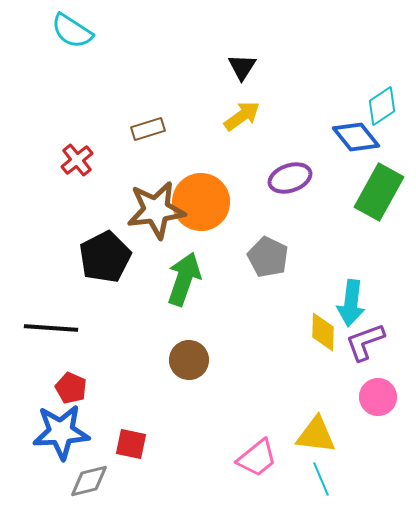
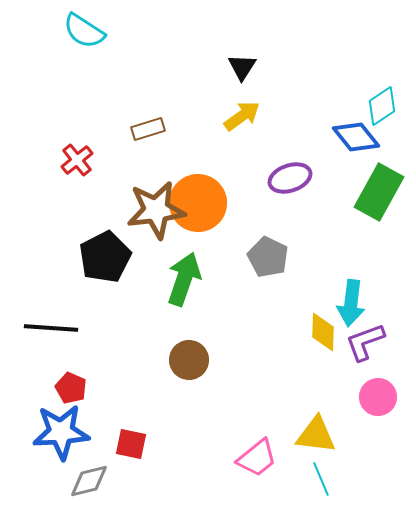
cyan semicircle: moved 12 px right
orange circle: moved 3 px left, 1 px down
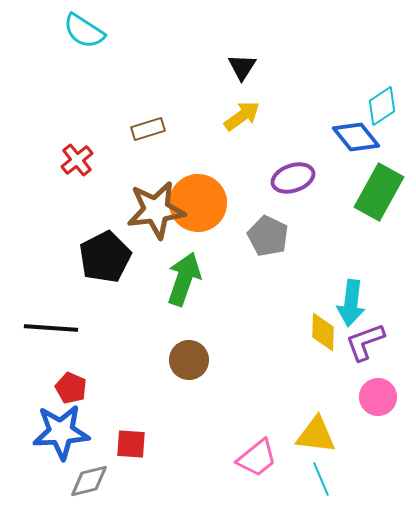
purple ellipse: moved 3 px right
gray pentagon: moved 21 px up
red square: rotated 8 degrees counterclockwise
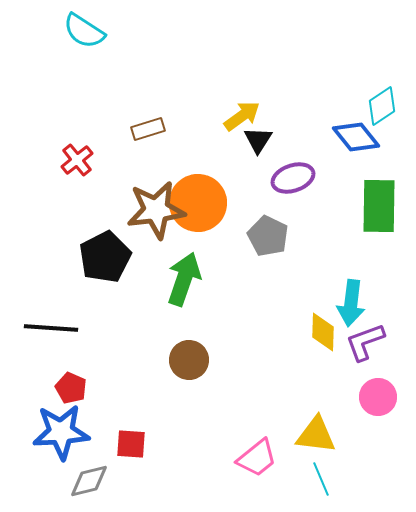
black triangle: moved 16 px right, 73 px down
green rectangle: moved 14 px down; rotated 28 degrees counterclockwise
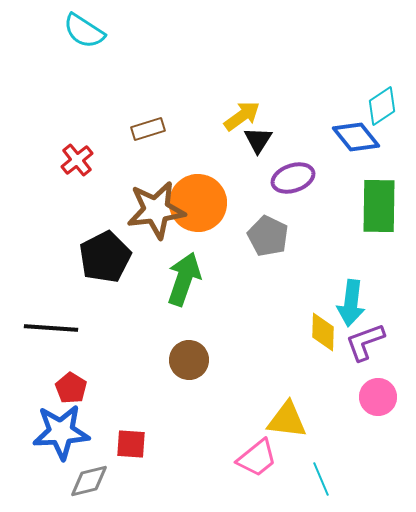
red pentagon: rotated 8 degrees clockwise
yellow triangle: moved 29 px left, 15 px up
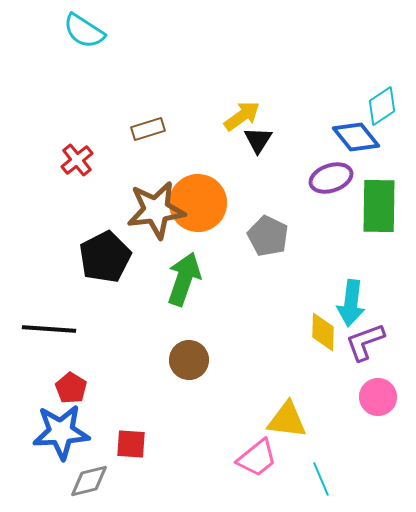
purple ellipse: moved 38 px right
black line: moved 2 px left, 1 px down
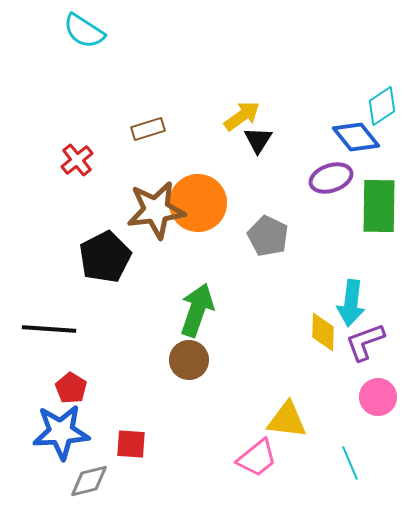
green arrow: moved 13 px right, 31 px down
cyan line: moved 29 px right, 16 px up
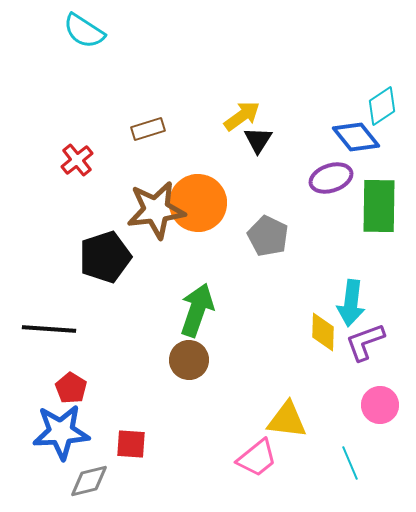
black pentagon: rotated 9 degrees clockwise
pink circle: moved 2 px right, 8 px down
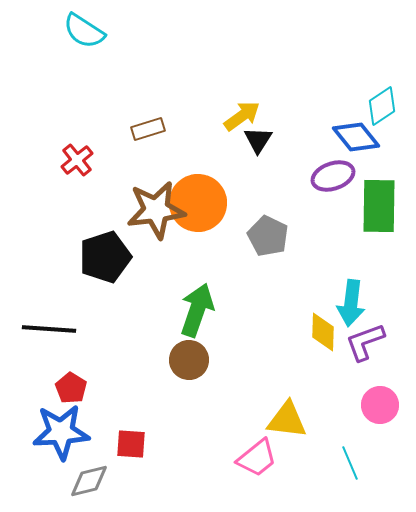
purple ellipse: moved 2 px right, 2 px up
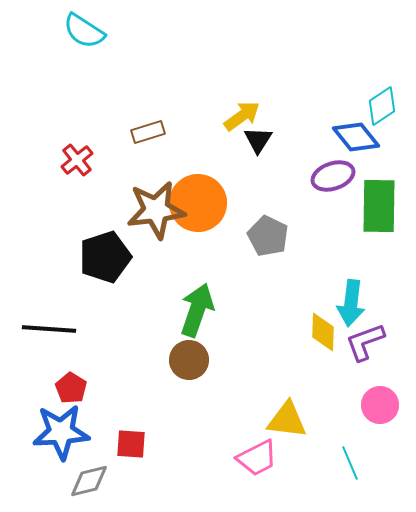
brown rectangle: moved 3 px down
pink trapezoid: rotated 12 degrees clockwise
